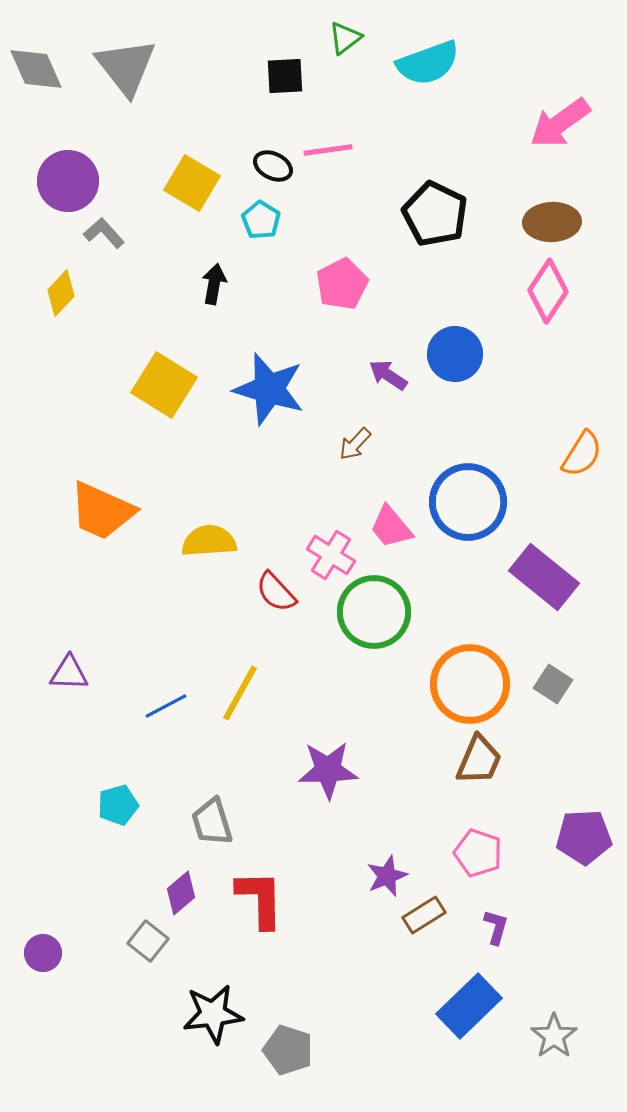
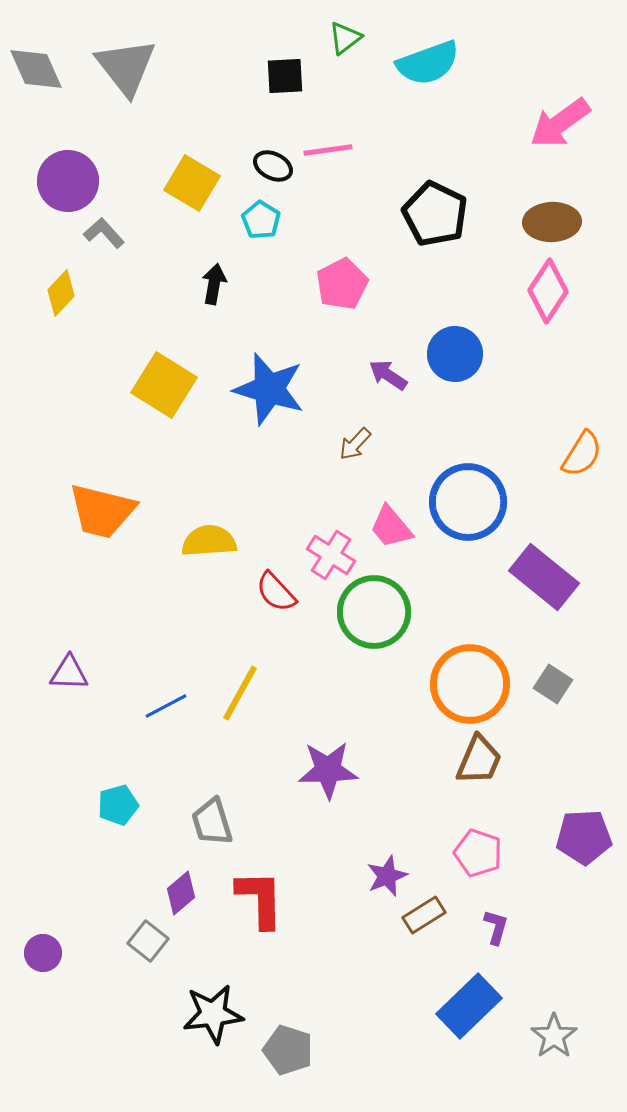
orange trapezoid at (102, 511): rotated 10 degrees counterclockwise
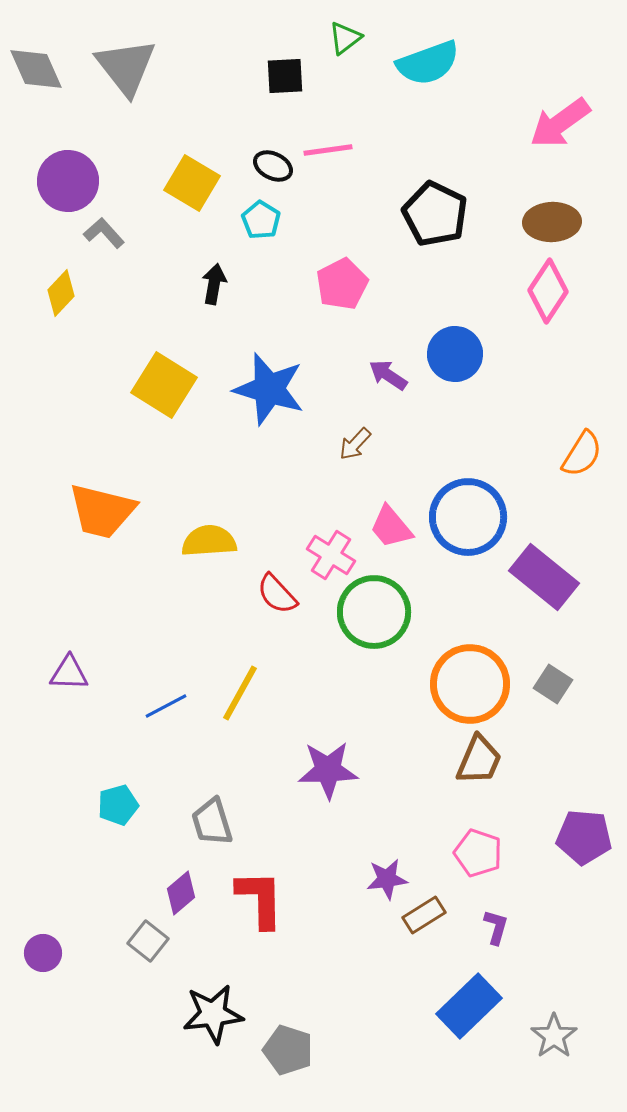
blue circle at (468, 502): moved 15 px down
red semicircle at (276, 592): moved 1 px right, 2 px down
purple pentagon at (584, 837): rotated 8 degrees clockwise
purple star at (387, 876): moved 3 px down; rotated 15 degrees clockwise
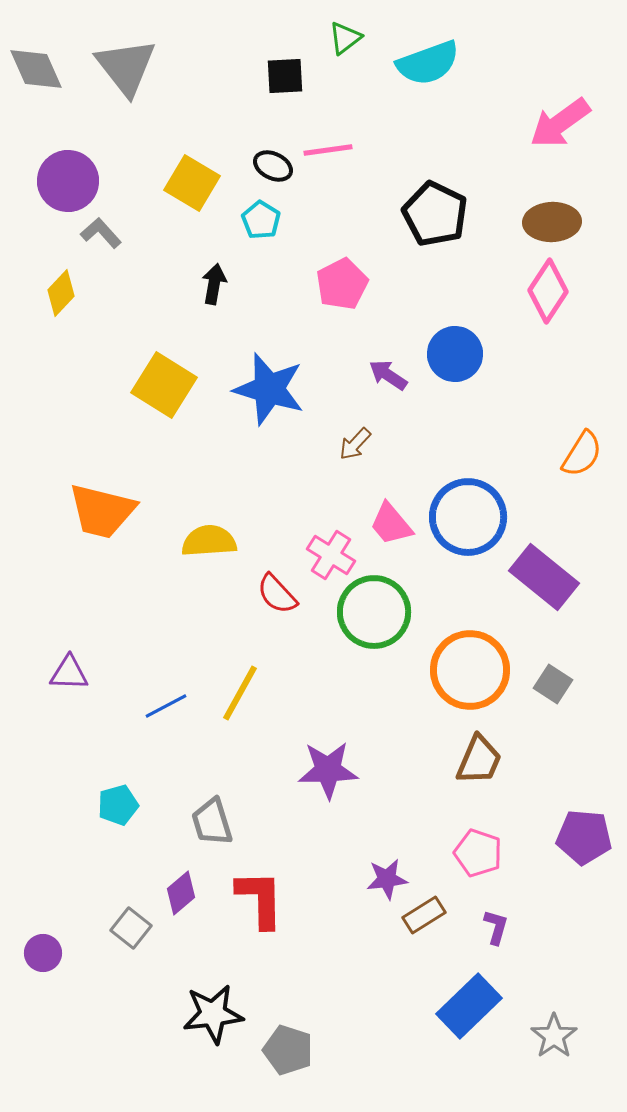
gray L-shape at (104, 233): moved 3 px left
pink trapezoid at (391, 527): moved 3 px up
orange circle at (470, 684): moved 14 px up
gray square at (148, 941): moved 17 px left, 13 px up
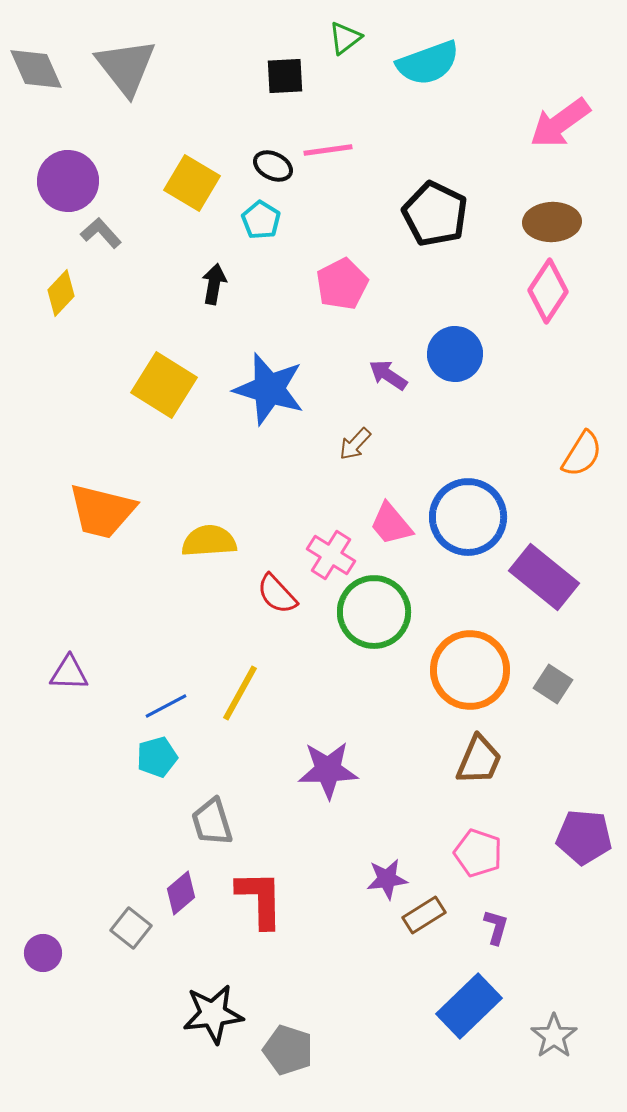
cyan pentagon at (118, 805): moved 39 px right, 48 px up
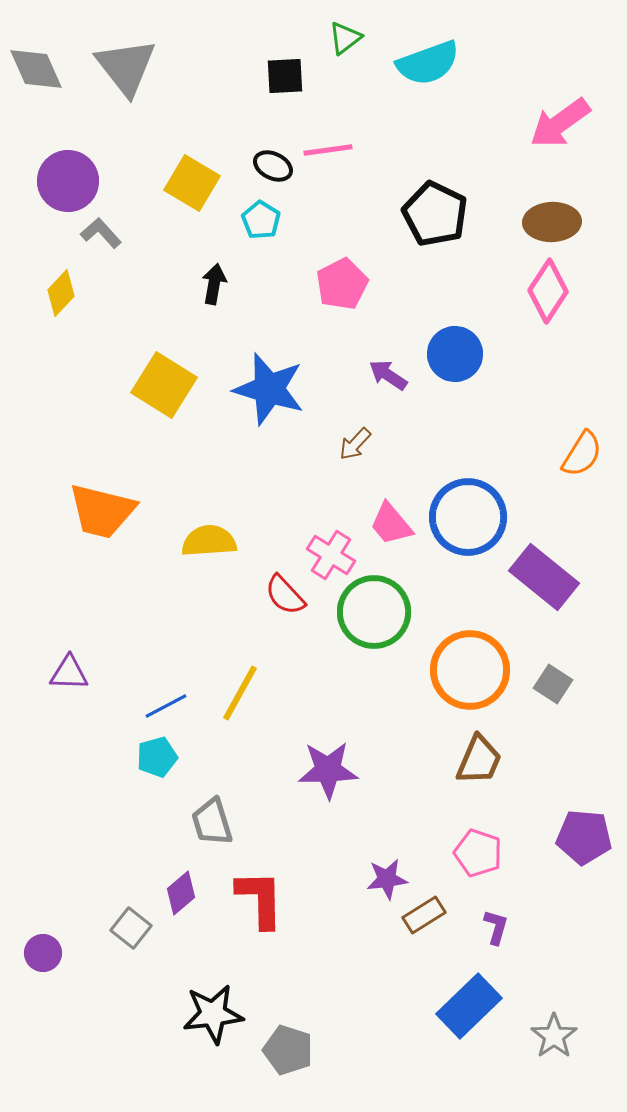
red semicircle at (277, 594): moved 8 px right, 1 px down
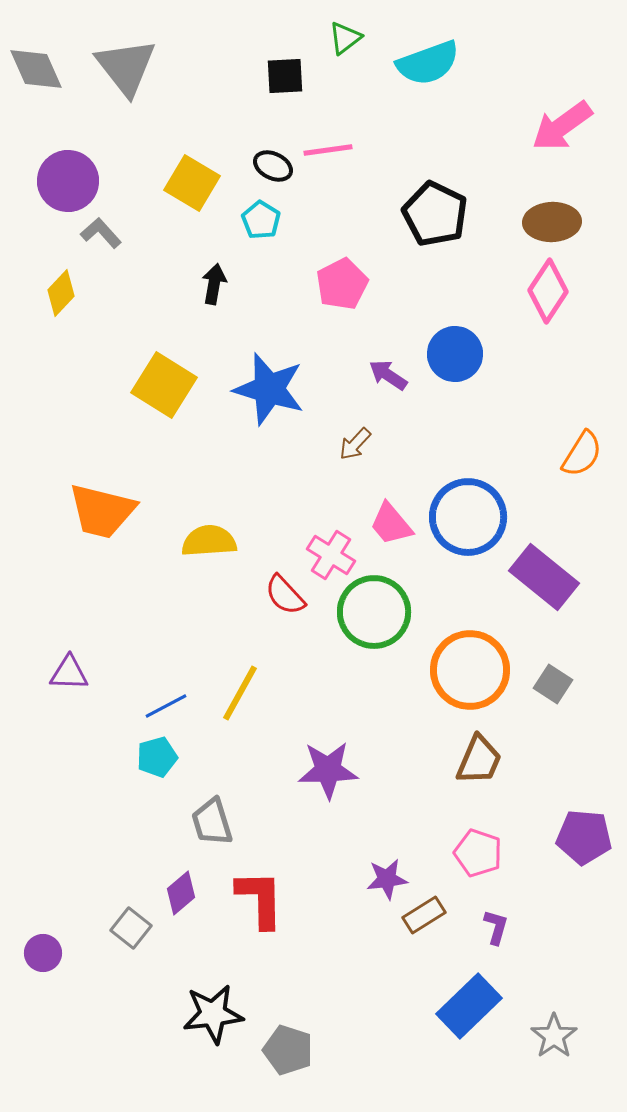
pink arrow at (560, 123): moved 2 px right, 3 px down
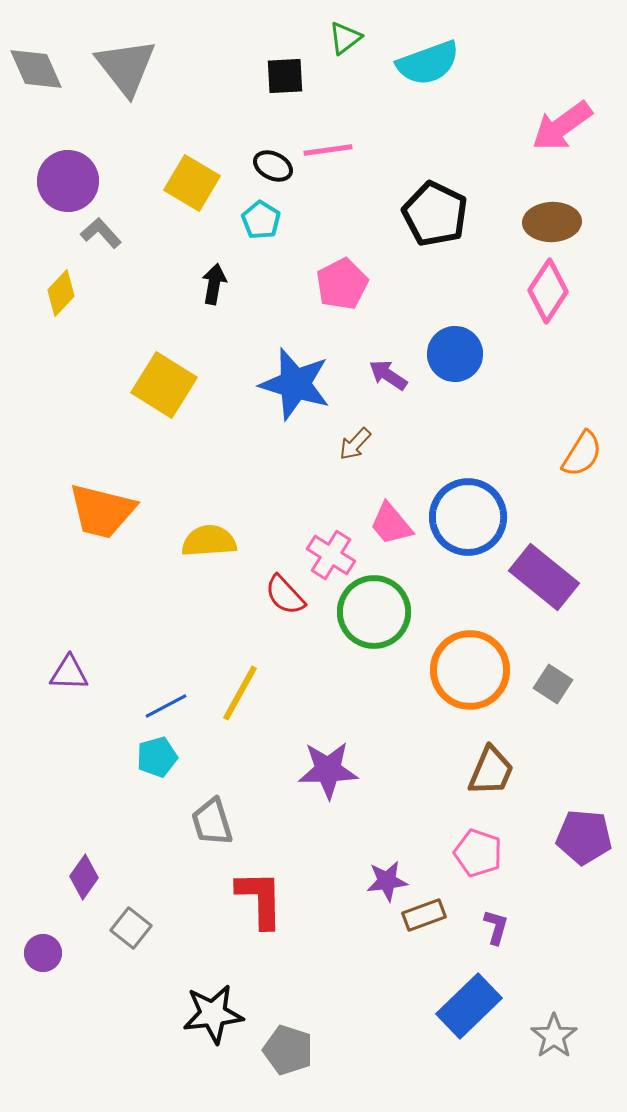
blue star at (269, 389): moved 26 px right, 5 px up
brown trapezoid at (479, 760): moved 12 px right, 11 px down
purple star at (387, 879): moved 2 px down
purple diamond at (181, 893): moved 97 px left, 16 px up; rotated 15 degrees counterclockwise
brown rectangle at (424, 915): rotated 12 degrees clockwise
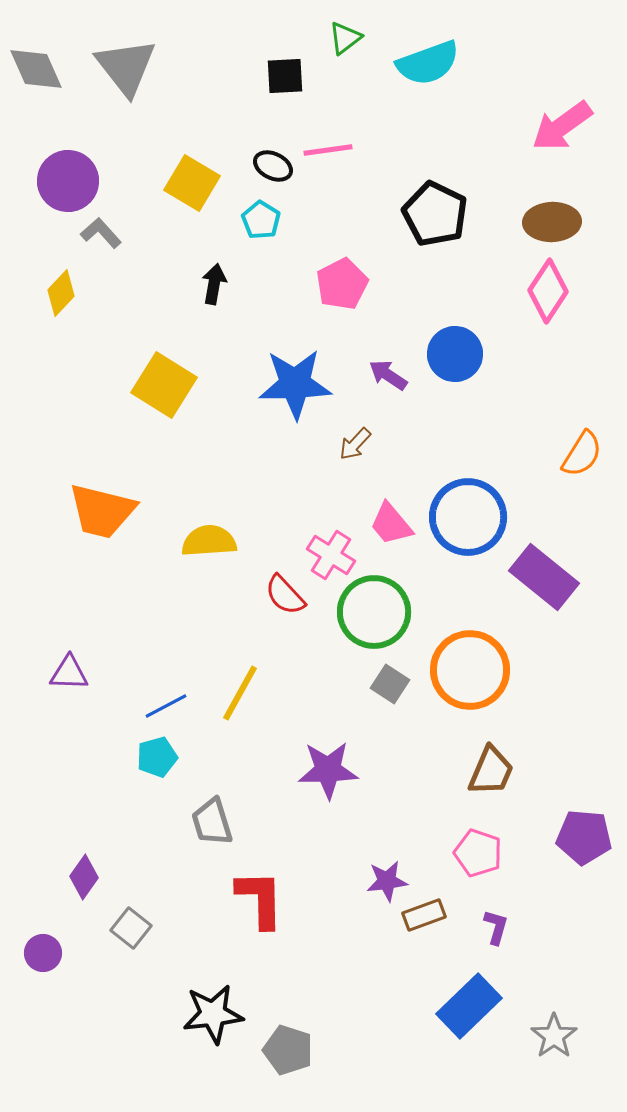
blue star at (295, 384): rotated 18 degrees counterclockwise
gray square at (553, 684): moved 163 px left
